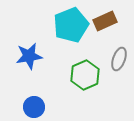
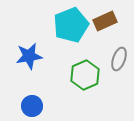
blue circle: moved 2 px left, 1 px up
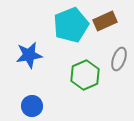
blue star: moved 1 px up
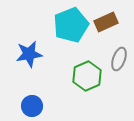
brown rectangle: moved 1 px right, 1 px down
blue star: moved 1 px up
green hexagon: moved 2 px right, 1 px down
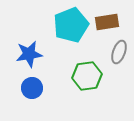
brown rectangle: moved 1 px right; rotated 15 degrees clockwise
gray ellipse: moved 7 px up
green hexagon: rotated 16 degrees clockwise
blue circle: moved 18 px up
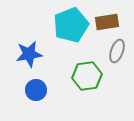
gray ellipse: moved 2 px left, 1 px up
blue circle: moved 4 px right, 2 px down
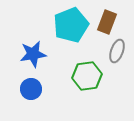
brown rectangle: rotated 60 degrees counterclockwise
blue star: moved 4 px right
blue circle: moved 5 px left, 1 px up
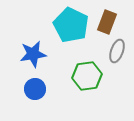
cyan pentagon: rotated 24 degrees counterclockwise
blue circle: moved 4 px right
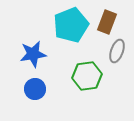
cyan pentagon: rotated 24 degrees clockwise
